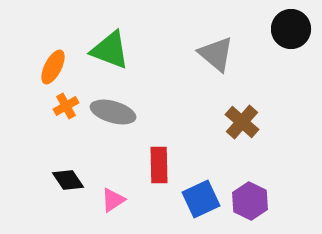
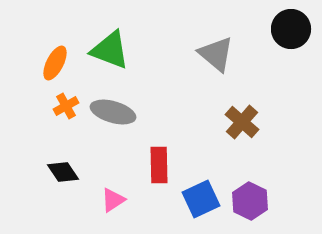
orange ellipse: moved 2 px right, 4 px up
black diamond: moved 5 px left, 8 px up
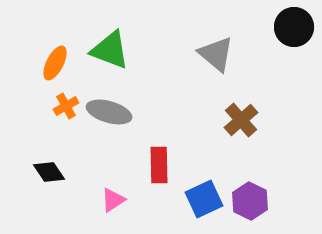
black circle: moved 3 px right, 2 px up
gray ellipse: moved 4 px left
brown cross: moved 1 px left, 2 px up; rotated 8 degrees clockwise
black diamond: moved 14 px left
blue square: moved 3 px right
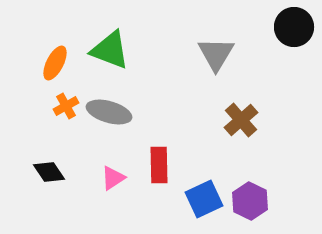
gray triangle: rotated 21 degrees clockwise
pink triangle: moved 22 px up
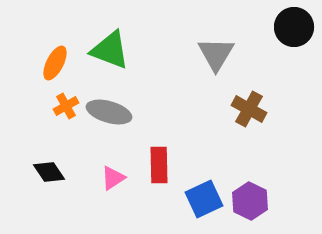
brown cross: moved 8 px right, 11 px up; rotated 20 degrees counterclockwise
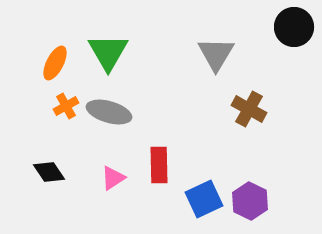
green triangle: moved 2 px left, 2 px down; rotated 39 degrees clockwise
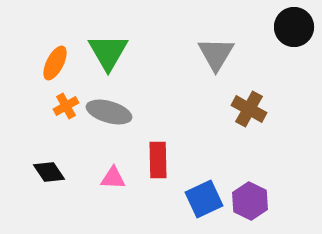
red rectangle: moved 1 px left, 5 px up
pink triangle: rotated 36 degrees clockwise
